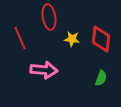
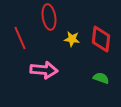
green semicircle: rotated 91 degrees counterclockwise
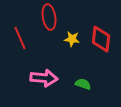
pink arrow: moved 8 px down
green semicircle: moved 18 px left, 6 px down
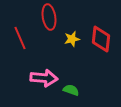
yellow star: rotated 21 degrees counterclockwise
green semicircle: moved 12 px left, 6 px down
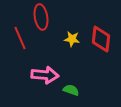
red ellipse: moved 8 px left
yellow star: rotated 21 degrees clockwise
pink arrow: moved 1 px right, 3 px up
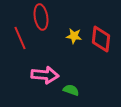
yellow star: moved 2 px right, 3 px up
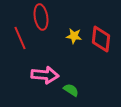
green semicircle: rotated 14 degrees clockwise
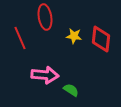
red ellipse: moved 4 px right
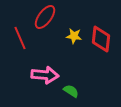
red ellipse: rotated 45 degrees clockwise
green semicircle: moved 1 px down
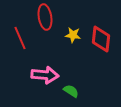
red ellipse: rotated 45 degrees counterclockwise
yellow star: moved 1 px left, 1 px up
